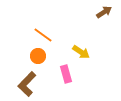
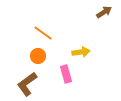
orange line: moved 2 px up
yellow arrow: rotated 42 degrees counterclockwise
brown L-shape: rotated 10 degrees clockwise
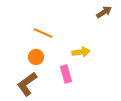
orange line: rotated 12 degrees counterclockwise
orange circle: moved 2 px left, 1 px down
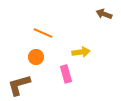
brown arrow: moved 2 px down; rotated 126 degrees counterclockwise
brown L-shape: moved 8 px left, 1 px down; rotated 20 degrees clockwise
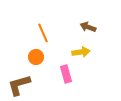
brown arrow: moved 16 px left, 13 px down
orange line: rotated 42 degrees clockwise
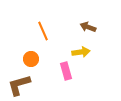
orange line: moved 2 px up
orange circle: moved 5 px left, 2 px down
pink rectangle: moved 3 px up
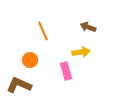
orange circle: moved 1 px left, 1 px down
brown L-shape: rotated 40 degrees clockwise
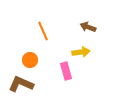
brown L-shape: moved 2 px right, 1 px up
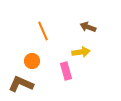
orange circle: moved 2 px right, 1 px down
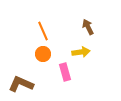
brown arrow: rotated 42 degrees clockwise
orange circle: moved 11 px right, 7 px up
pink rectangle: moved 1 px left, 1 px down
